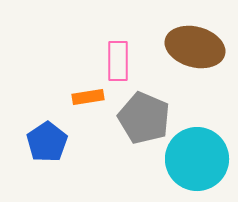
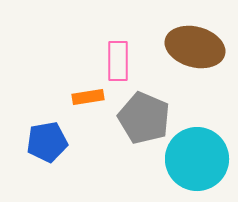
blue pentagon: rotated 24 degrees clockwise
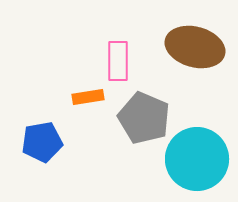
blue pentagon: moved 5 px left
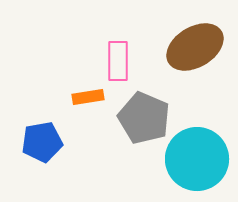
brown ellipse: rotated 46 degrees counterclockwise
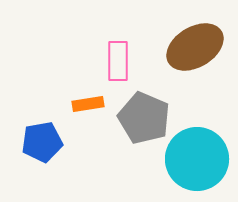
orange rectangle: moved 7 px down
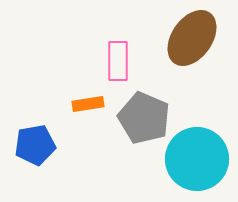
brown ellipse: moved 3 px left, 9 px up; rotated 24 degrees counterclockwise
blue pentagon: moved 7 px left, 3 px down
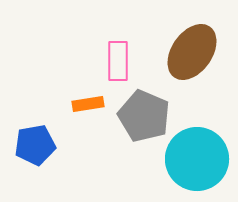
brown ellipse: moved 14 px down
gray pentagon: moved 2 px up
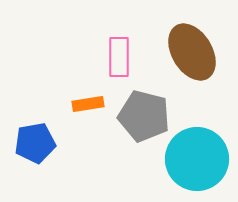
brown ellipse: rotated 66 degrees counterclockwise
pink rectangle: moved 1 px right, 4 px up
gray pentagon: rotated 9 degrees counterclockwise
blue pentagon: moved 2 px up
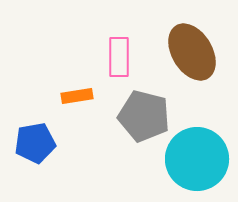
orange rectangle: moved 11 px left, 8 px up
